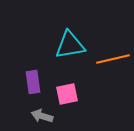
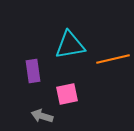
purple rectangle: moved 11 px up
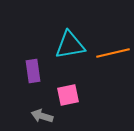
orange line: moved 6 px up
pink square: moved 1 px right, 1 px down
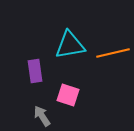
purple rectangle: moved 2 px right
pink square: rotated 30 degrees clockwise
gray arrow: rotated 40 degrees clockwise
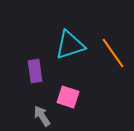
cyan triangle: rotated 8 degrees counterclockwise
orange line: rotated 68 degrees clockwise
pink square: moved 2 px down
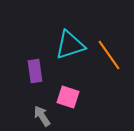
orange line: moved 4 px left, 2 px down
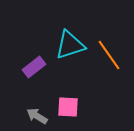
purple rectangle: moved 1 px left, 4 px up; rotated 60 degrees clockwise
pink square: moved 10 px down; rotated 15 degrees counterclockwise
gray arrow: moved 5 px left; rotated 25 degrees counterclockwise
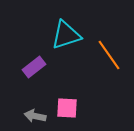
cyan triangle: moved 4 px left, 10 px up
pink square: moved 1 px left, 1 px down
gray arrow: moved 2 px left; rotated 20 degrees counterclockwise
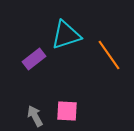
purple rectangle: moved 8 px up
pink square: moved 3 px down
gray arrow: rotated 50 degrees clockwise
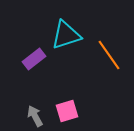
pink square: rotated 20 degrees counterclockwise
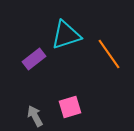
orange line: moved 1 px up
pink square: moved 3 px right, 4 px up
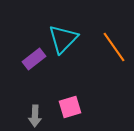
cyan triangle: moved 3 px left, 4 px down; rotated 28 degrees counterclockwise
orange line: moved 5 px right, 7 px up
gray arrow: rotated 150 degrees counterclockwise
